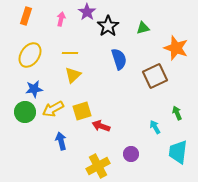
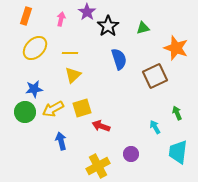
yellow ellipse: moved 5 px right, 7 px up; rotated 10 degrees clockwise
yellow square: moved 3 px up
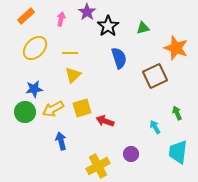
orange rectangle: rotated 30 degrees clockwise
blue semicircle: moved 1 px up
red arrow: moved 4 px right, 5 px up
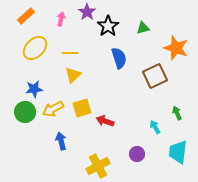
purple circle: moved 6 px right
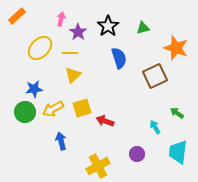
purple star: moved 9 px left, 20 px down
orange rectangle: moved 9 px left
yellow ellipse: moved 5 px right
green arrow: rotated 32 degrees counterclockwise
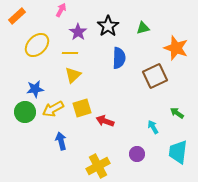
pink arrow: moved 9 px up; rotated 16 degrees clockwise
yellow ellipse: moved 3 px left, 3 px up
blue semicircle: rotated 20 degrees clockwise
blue star: moved 1 px right
cyan arrow: moved 2 px left
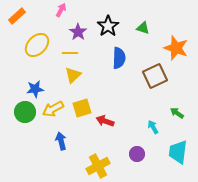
green triangle: rotated 32 degrees clockwise
